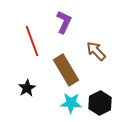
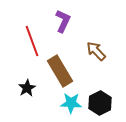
purple L-shape: moved 1 px left, 1 px up
brown rectangle: moved 6 px left, 1 px down
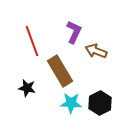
purple L-shape: moved 11 px right, 11 px down
brown arrow: rotated 25 degrees counterclockwise
black star: rotated 30 degrees counterclockwise
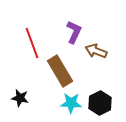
red line: moved 2 px down
black star: moved 7 px left, 10 px down
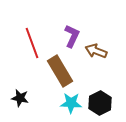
purple L-shape: moved 2 px left, 4 px down
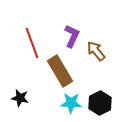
brown arrow: rotated 30 degrees clockwise
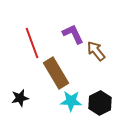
purple L-shape: moved 1 px right, 2 px up; rotated 50 degrees counterclockwise
brown rectangle: moved 4 px left, 2 px down
black star: rotated 24 degrees counterclockwise
cyan star: moved 2 px up
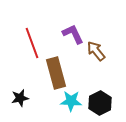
brown rectangle: rotated 16 degrees clockwise
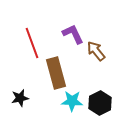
cyan star: moved 1 px right
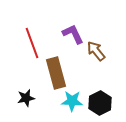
black star: moved 6 px right
